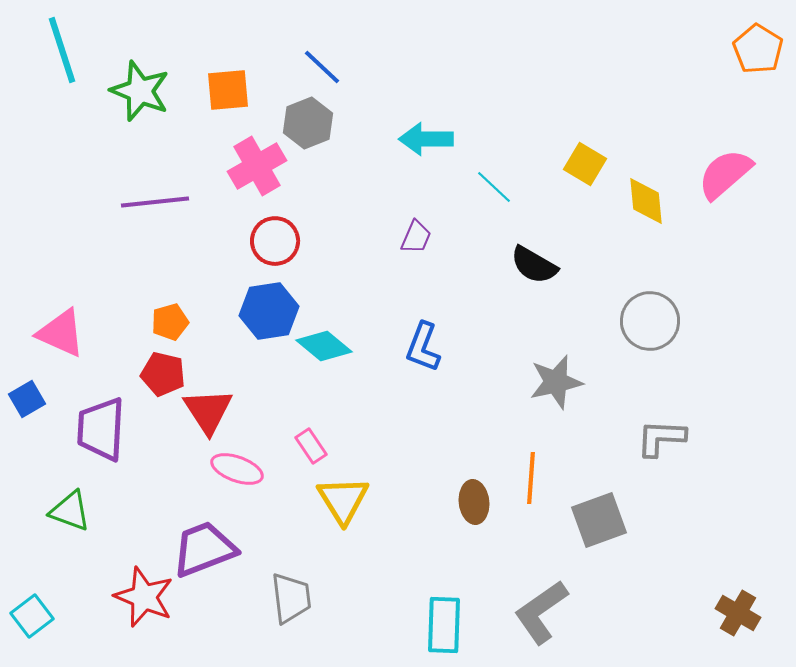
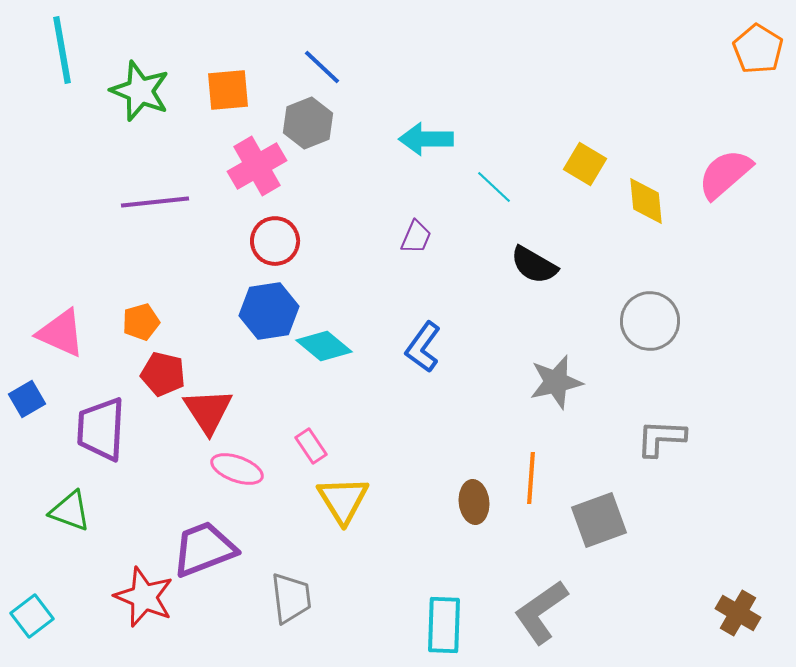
cyan line at (62, 50): rotated 8 degrees clockwise
orange pentagon at (170, 322): moved 29 px left
blue L-shape at (423, 347): rotated 15 degrees clockwise
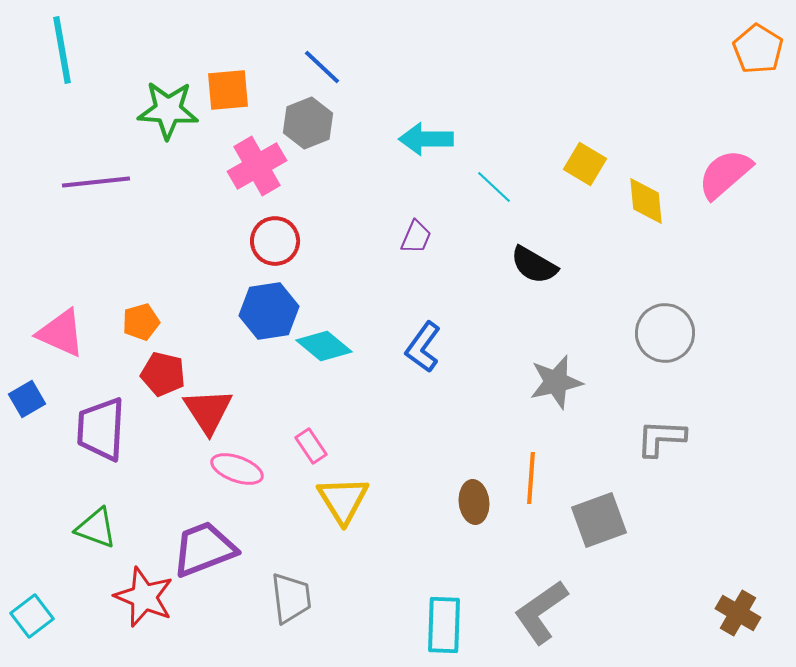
green star at (140, 91): moved 28 px right, 19 px down; rotated 18 degrees counterclockwise
purple line at (155, 202): moved 59 px left, 20 px up
gray circle at (650, 321): moved 15 px right, 12 px down
green triangle at (70, 511): moved 26 px right, 17 px down
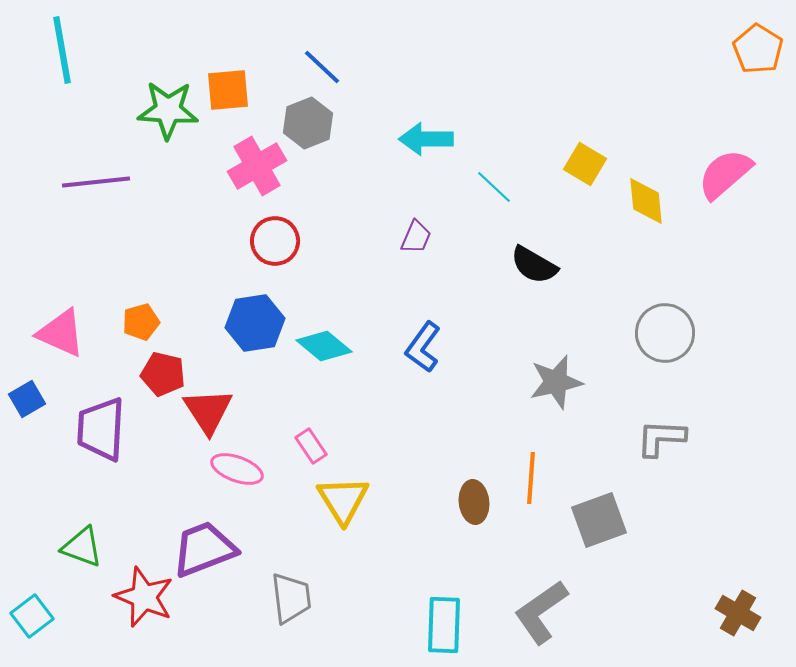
blue hexagon at (269, 311): moved 14 px left, 12 px down
green triangle at (96, 528): moved 14 px left, 19 px down
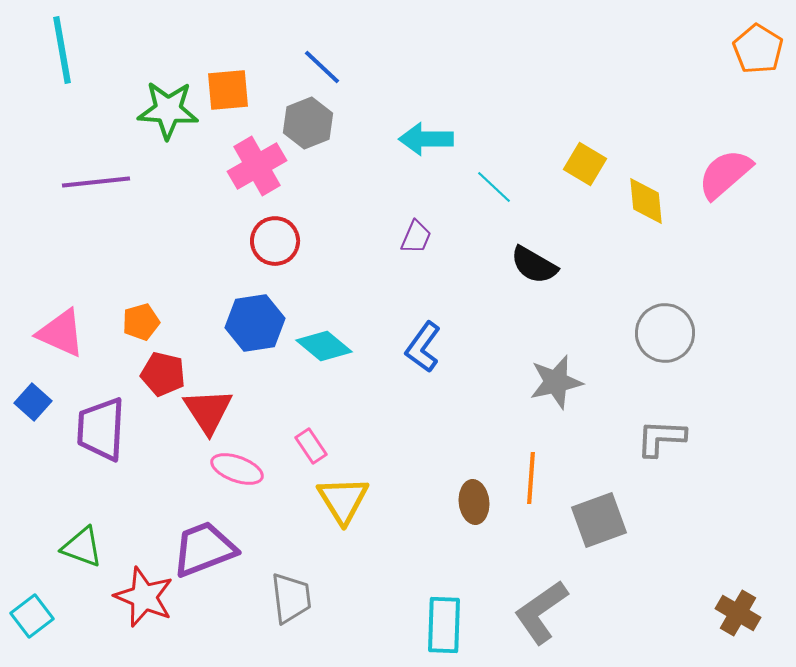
blue square at (27, 399): moved 6 px right, 3 px down; rotated 18 degrees counterclockwise
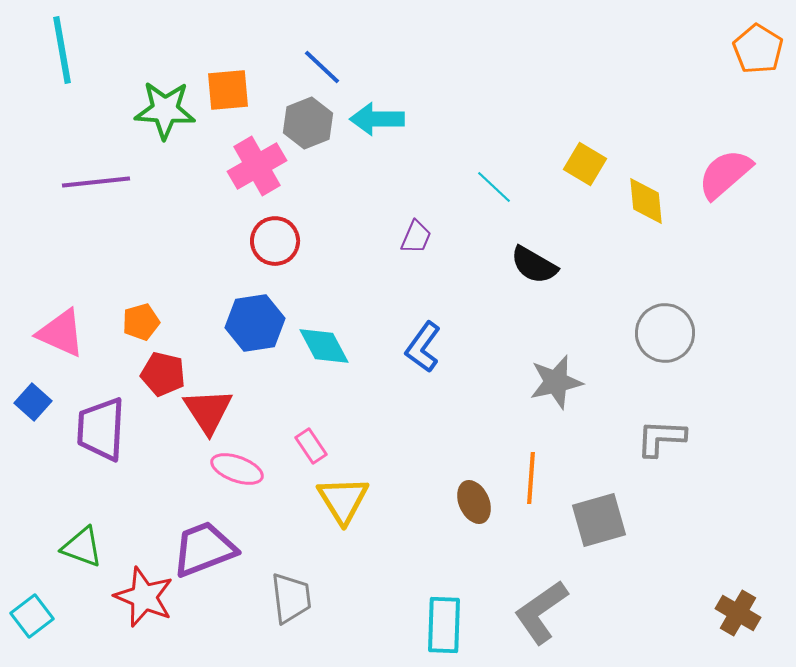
green star at (168, 110): moved 3 px left
cyan arrow at (426, 139): moved 49 px left, 20 px up
cyan diamond at (324, 346): rotated 22 degrees clockwise
brown ellipse at (474, 502): rotated 18 degrees counterclockwise
gray square at (599, 520): rotated 4 degrees clockwise
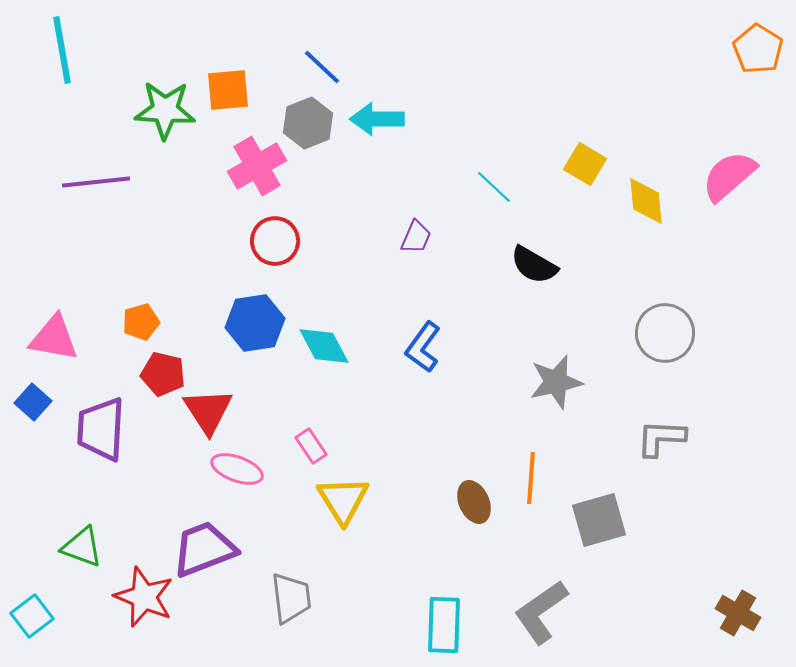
pink semicircle at (725, 174): moved 4 px right, 2 px down
pink triangle at (61, 333): moved 7 px left, 5 px down; rotated 14 degrees counterclockwise
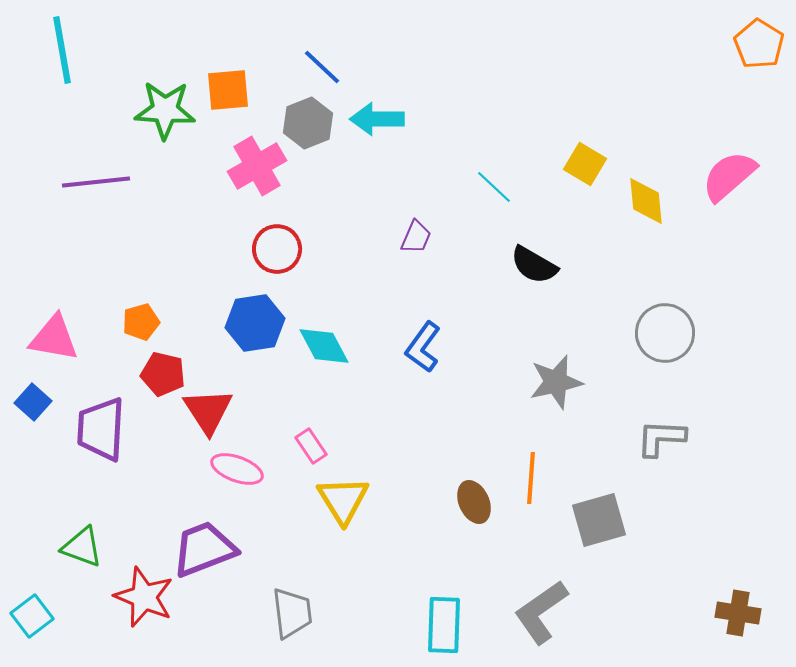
orange pentagon at (758, 49): moved 1 px right, 5 px up
red circle at (275, 241): moved 2 px right, 8 px down
gray trapezoid at (291, 598): moved 1 px right, 15 px down
brown cross at (738, 613): rotated 21 degrees counterclockwise
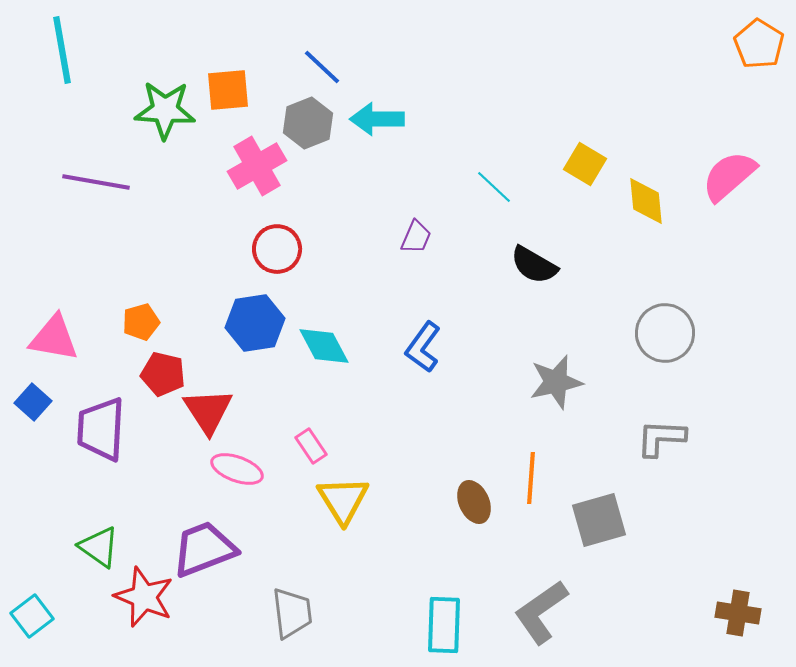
purple line at (96, 182): rotated 16 degrees clockwise
green triangle at (82, 547): moved 17 px right; rotated 15 degrees clockwise
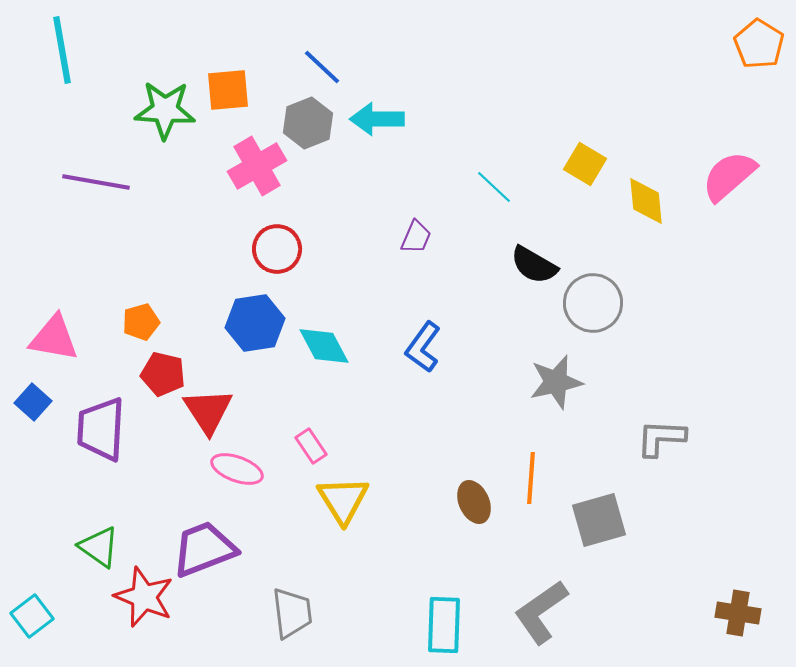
gray circle at (665, 333): moved 72 px left, 30 px up
